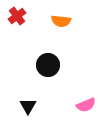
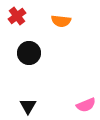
black circle: moved 19 px left, 12 px up
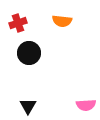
red cross: moved 1 px right, 7 px down; rotated 18 degrees clockwise
orange semicircle: moved 1 px right
pink semicircle: rotated 18 degrees clockwise
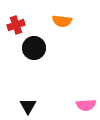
red cross: moved 2 px left, 2 px down
black circle: moved 5 px right, 5 px up
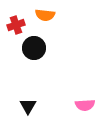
orange semicircle: moved 17 px left, 6 px up
pink semicircle: moved 1 px left
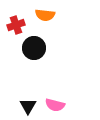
pink semicircle: moved 30 px left; rotated 18 degrees clockwise
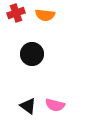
red cross: moved 12 px up
black circle: moved 2 px left, 6 px down
black triangle: rotated 24 degrees counterclockwise
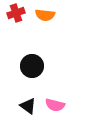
black circle: moved 12 px down
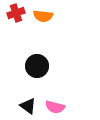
orange semicircle: moved 2 px left, 1 px down
black circle: moved 5 px right
pink semicircle: moved 2 px down
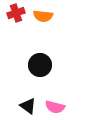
black circle: moved 3 px right, 1 px up
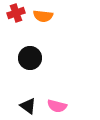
black circle: moved 10 px left, 7 px up
pink semicircle: moved 2 px right, 1 px up
